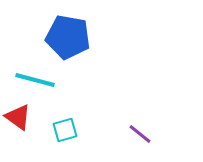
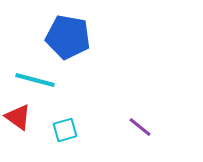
purple line: moved 7 px up
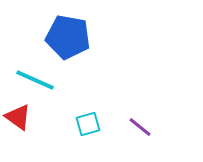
cyan line: rotated 9 degrees clockwise
cyan square: moved 23 px right, 6 px up
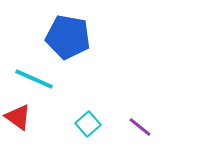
cyan line: moved 1 px left, 1 px up
cyan square: rotated 25 degrees counterclockwise
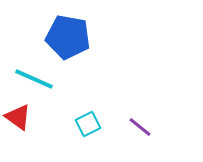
cyan square: rotated 15 degrees clockwise
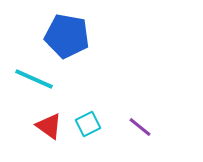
blue pentagon: moved 1 px left, 1 px up
red triangle: moved 31 px right, 9 px down
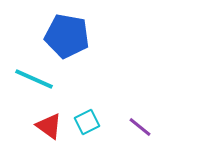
cyan square: moved 1 px left, 2 px up
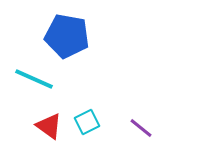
purple line: moved 1 px right, 1 px down
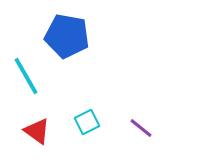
cyan line: moved 8 px left, 3 px up; rotated 36 degrees clockwise
red triangle: moved 12 px left, 5 px down
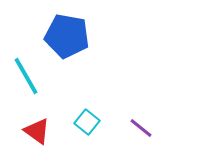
cyan square: rotated 25 degrees counterclockwise
